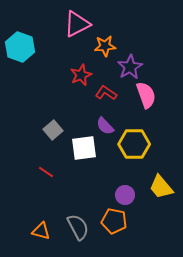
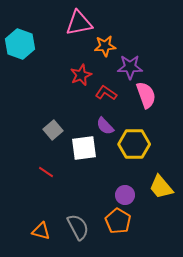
pink triangle: moved 2 px right, 1 px up; rotated 16 degrees clockwise
cyan hexagon: moved 3 px up
purple star: rotated 30 degrees clockwise
orange pentagon: moved 4 px right; rotated 20 degrees clockwise
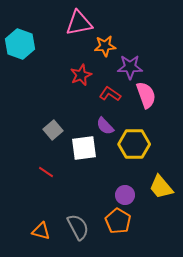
red L-shape: moved 4 px right, 1 px down
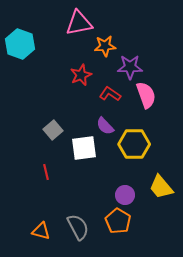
red line: rotated 42 degrees clockwise
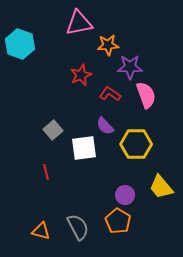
orange star: moved 3 px right, 1 px up
yellow hexagon: moved 2 px right
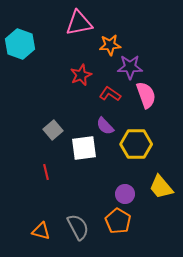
orange star: moved 2 px right
purple circle: moved 1 px up
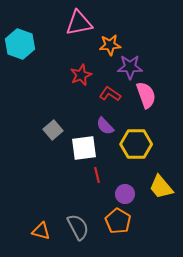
red line: moved 51 px right, 3 px down
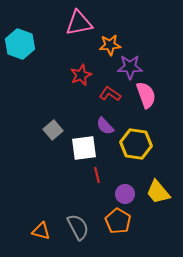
yellow hexagon: rotated 8 degrees clockwise
yellow trapezoid: moved 3 px left, 5 px down
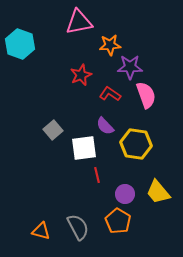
pink triangle: moved 1 px up
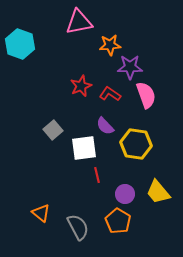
red star: moved 11 px down
orange triangle: moved 18 px up; rotated 24 degrees clockwise
